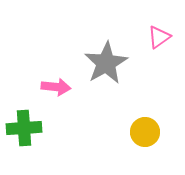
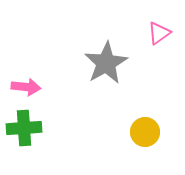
pink triangle: moved 4 px up
pink arrow: moved 30 px left
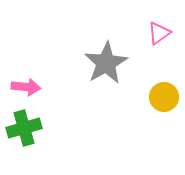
green cross: rotated 12 degrees counterclockwise
yellow circle: moved 19 px right, 35 px up
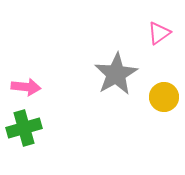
gray star: moved 10 px right, 11 px down
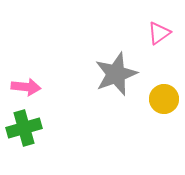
gray star: rotated 9 degrees clockwise
yellow circle: moved 2 px down
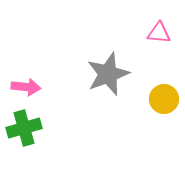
pink triangle: rotated 40 degrees clockwise
gray star: moved 8 px left
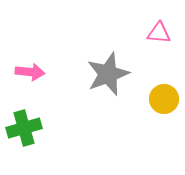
pink arrow: moved 4 px right, 15 px up
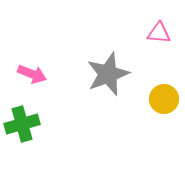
pink arrow: moved 2 px right, 2 px down; rotated 16 degrees clockwise
green cross: moved 2 px left, 4 px up
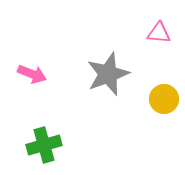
green cross: moved 22 px right, 21 px down
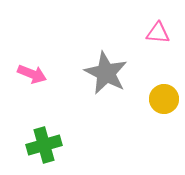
pink triangle: moved 1 px left
gray star: moved 2 px left, 1 px up; rotated 24 degrees counterclockwise
